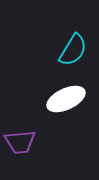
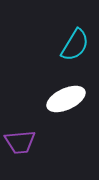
cyan semicircle: moved 2 px right, 5 px up
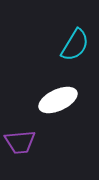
white ellipse: moved 8 px left, 1 px down
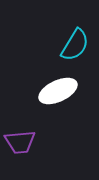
white ellipse: moved 9 px up
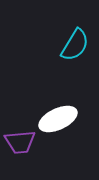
white ellipse: moved 28 px down
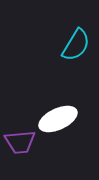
cyan semicircle: moved 1 px right
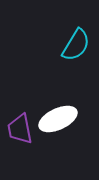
purple trapezoid: moved 13 px up; rotated 84 degrees clockwise
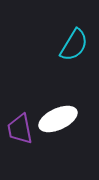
cyan semicircle: moved 2 px left
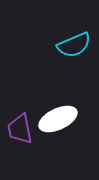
cyan semicircle: rotated 36 degrees clockwise
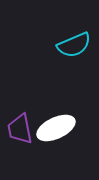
white ellipse: moved 2 px left, 9 px down
